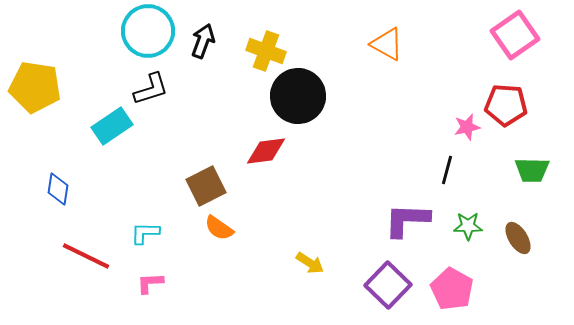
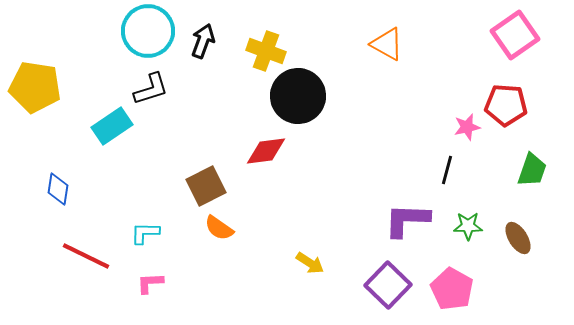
green trapezoid: rotated 72 degrees counterclockwise
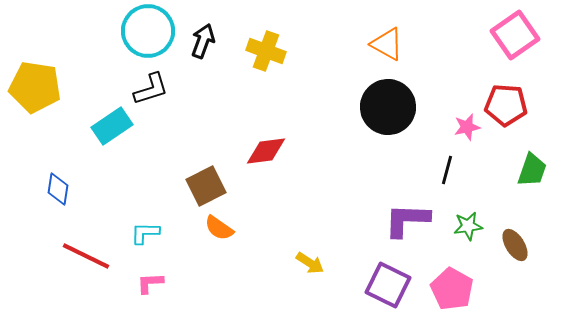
black circle: moved 90 px right, 11 px down
green star: rotated 8 degrees counterclockwise
brown ellipse: moved 3 px left, 7 px down
purple square: rotated 18 degrees counterclockwise
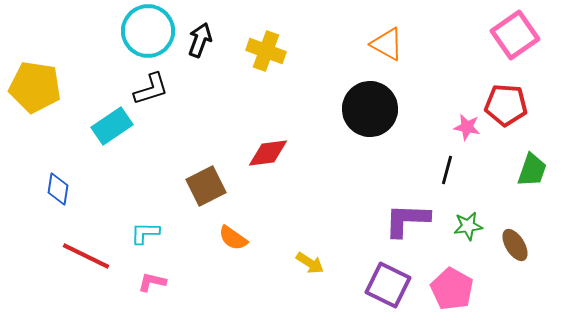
black arrow: moved 3 px left, 1 px up
black circle: moved 18 px left, 2 px down
pink star: rotated 24 degrees clockwise
red diamond: moved 2 px right, 2 px down
orange semicircle: moved 14 px right, 10 px down
pink L-shape: moved 2 px right, 1 px up; rotated 16 degrees clockwise
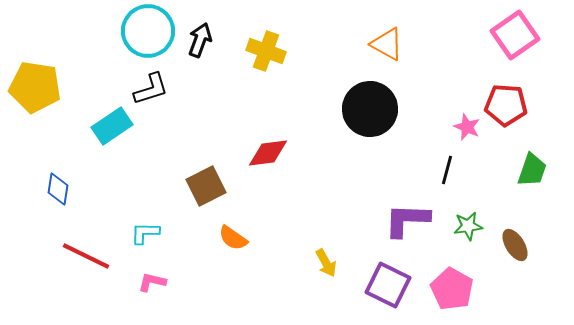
pink star: rotated 12 degrees clockwise
yellow arrow: moved 16 px right; rotated 28 degrees clockwise
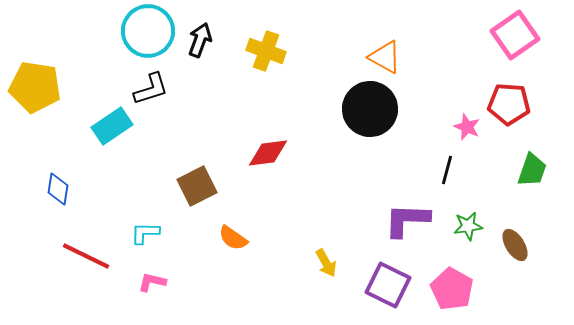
orange triangle: moved 2 px left, 13 px down
red pentagon: moved 3 px right, 1 px up
brown square: moved 9 px left
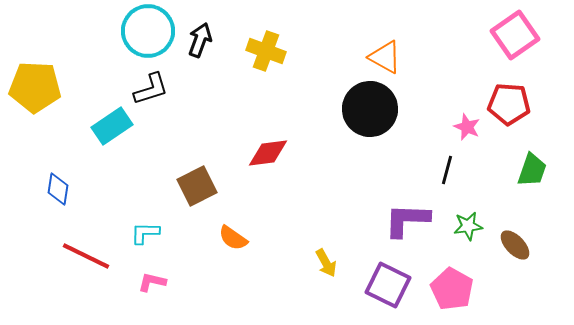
yellow pentagon: rotated 6 degrees counterclockwise
brown ellipse: rotated 12 degrees counterclockwise
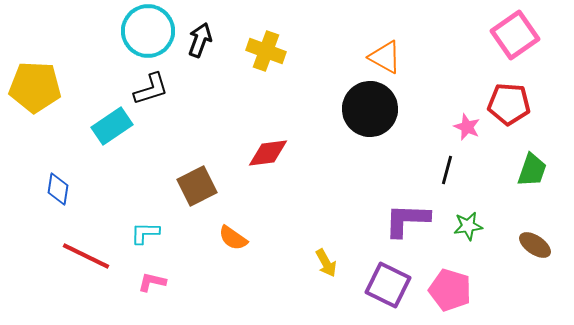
brown ellipse: moved 20 px right; rotated 12 degrees counterclockwise
pink pentagon: moved 2 px left, 1 px down; rotated 12 degrees counterclockwise
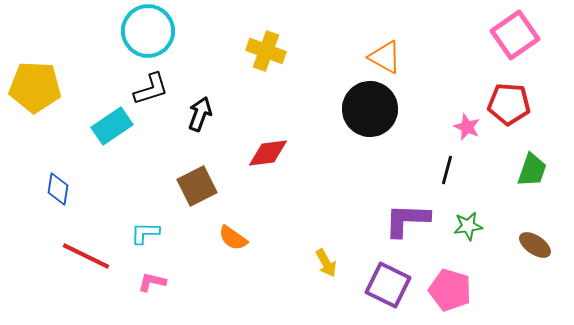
black arrow: moved 74 px down
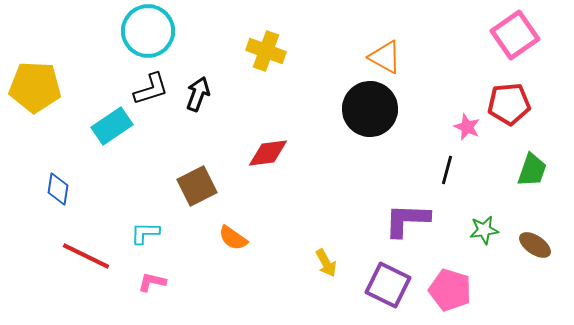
red pentagon: rotated 9 degrees counterclockwise
black arrow: moved 2 px left, 20 px up
green star: moved 16 px right, 4 px down
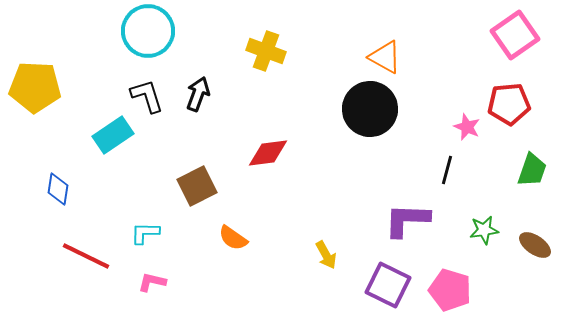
black L-shape: moved 4 px left, 7 px down; rotated 90 degrees counterclockwise
cyan rectangle: moved 1 px right, 9 px down
yellow arrow: moved 8 px up
